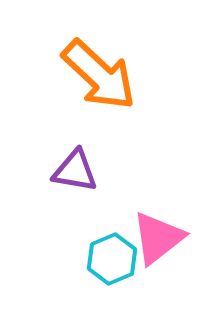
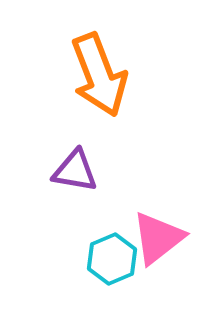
orange arrow: rotated 26 degrees clockwise
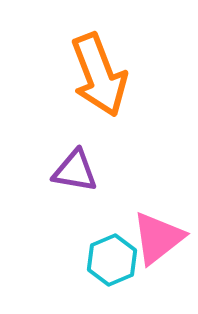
cyan hexagon: moved 1 px down
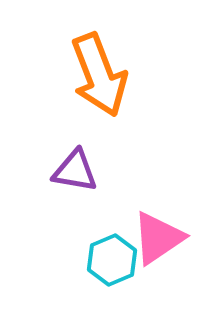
pink triangle: rotated 4 degrees clockwise
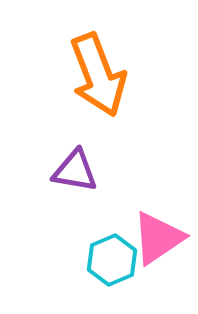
orange arrow: moved 1 px left
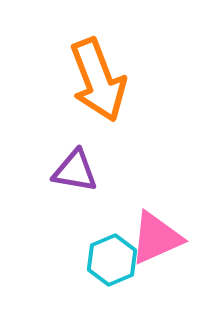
orange arrow: moved 5 px down
pink triangle: moved 2 px left; rotated 10 degrees clockwise
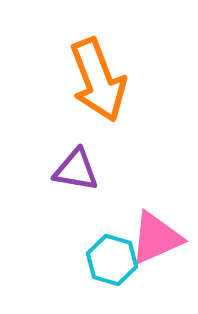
purple triangle: moved 1 px right, 1 px up
cyan hexagon: rotated 21 degrees counterclockwise
